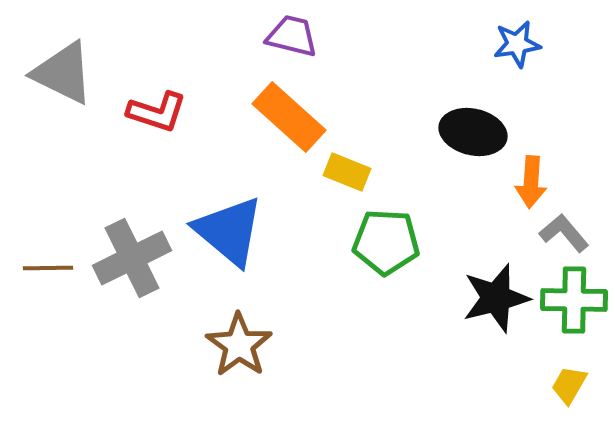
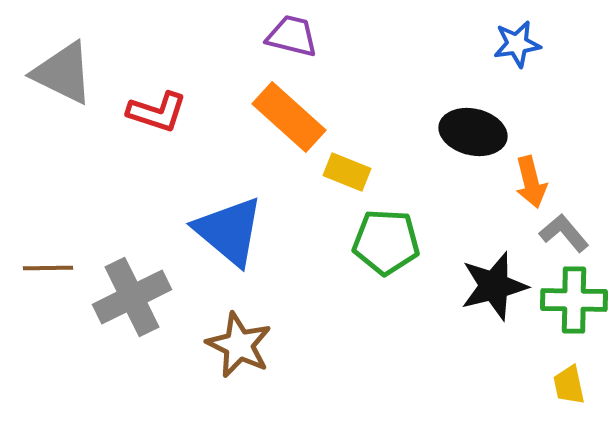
orange arrow: rotated 18 degrees counterclockwise
gray cross: moved 39 px down
black star: moved 2 px left, 12 px up
brown star: rotated 10 degrees counterclockwise
yellow trapezoid: rotated 42 degrees counterclockwise
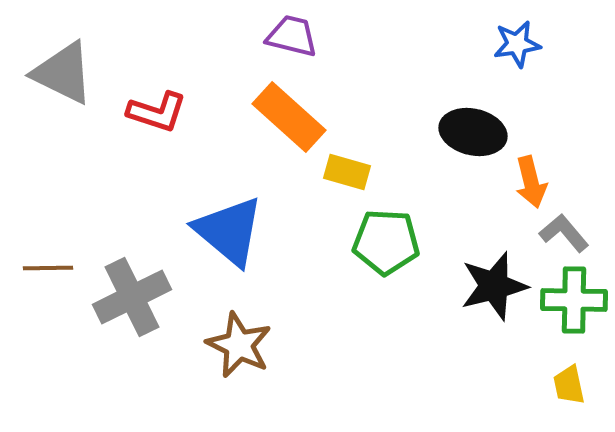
yellow rectangle: rotated 6 degrees counterclockwise
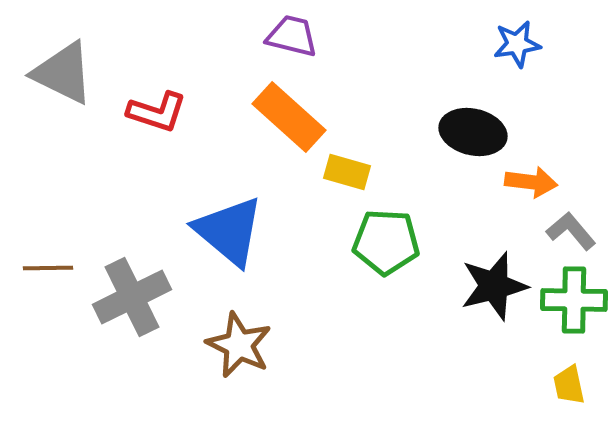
orange arrow: rotated 69 degrees counterclockwise
gray L-shape: moved 7 px right, 2 px up
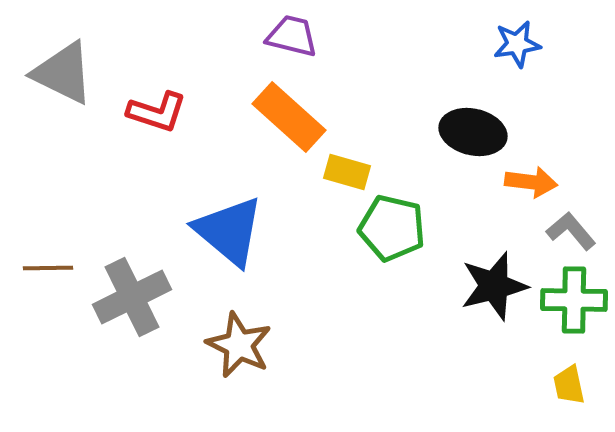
green pentagon: moved 6 px right, 14 px up; rotated 10 degrees clockwise
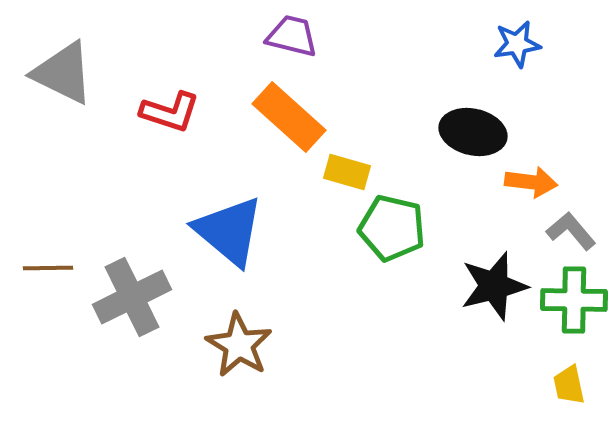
red L-shape: moved 13 px right
brown star: rotated 6 degrees clockwise
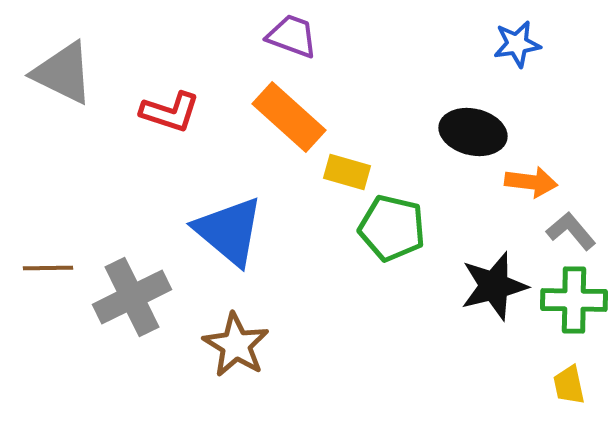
purple trapezoid: rotated 6 degrees clockwise
brown star: moved 3 px left
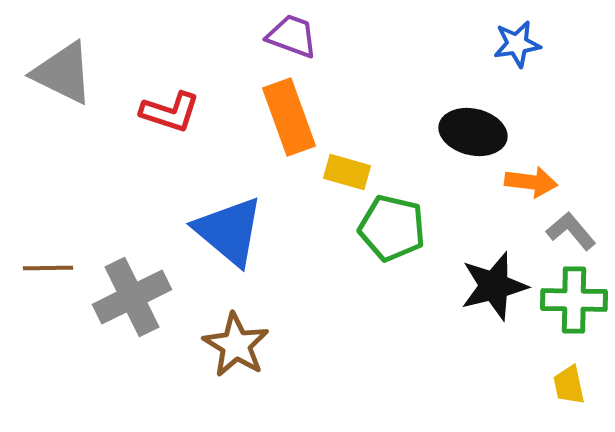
orange rectangle: rotated 28 degrees clockwise
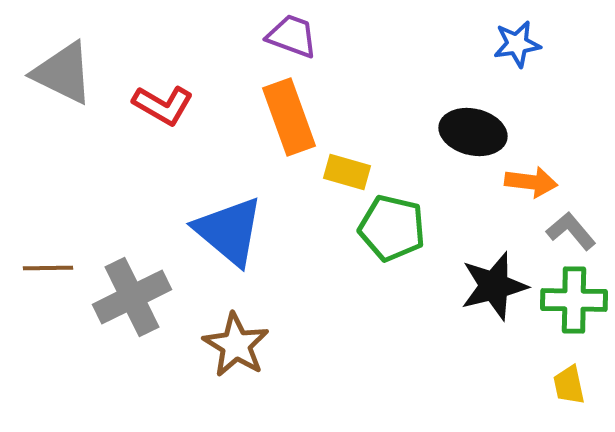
red L-shape: moved 7 px left, 7 px up; rotated 12 degrees clockwise
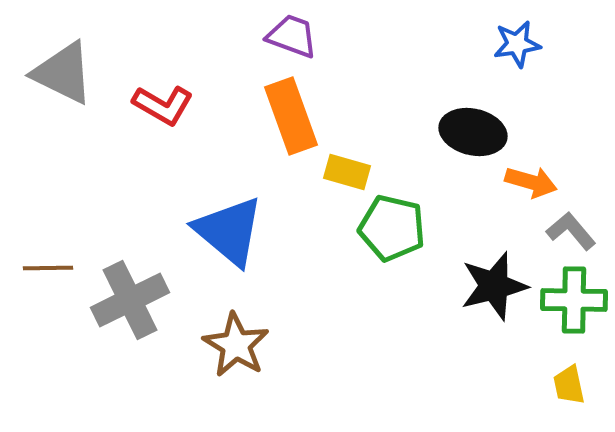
orange rectangle: moved 2 px right, 1 px up
orange arrow: rotated 9 degrees clockwise
gray cross: moved 2 px left, 3 px down
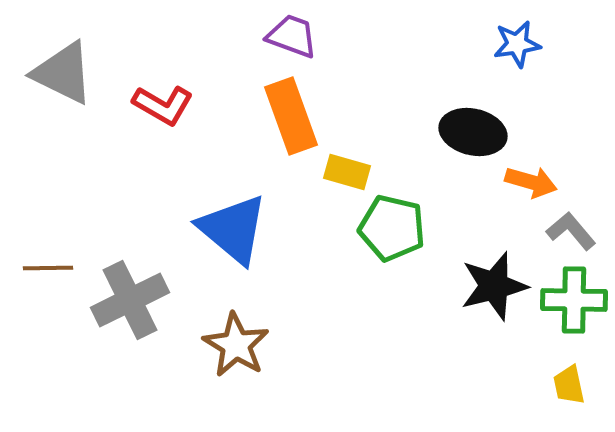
blue triangle: moved 4 px right, 2 px up
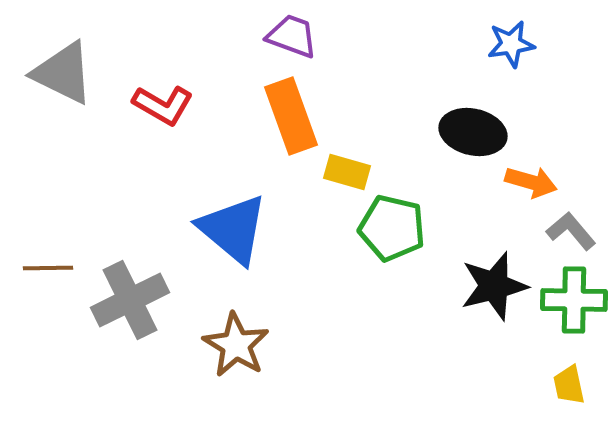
blue star: moved 6 px left
